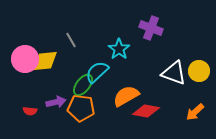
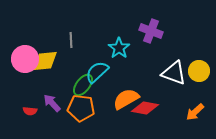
purple cross: moved 3 px down
gray line: rotated 28 degrees clockwise
cyan star: moved 1 px up
orange semicircle: moved 3 px down
purple arrow: moved 4 px left, 1 px down; rotated 120 degrees counterclockwise
red diamond: moved 1 px left, 3 px up
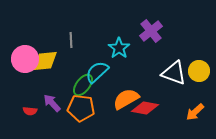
purple cross: rotated 30 degrees clockwise
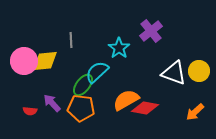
pink circle: moved 1 px left, 2 px down
orange semicircle: moved 1 px down
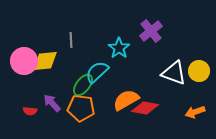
orange arrow: rotated 24 degrees clockwise
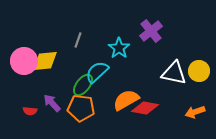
gray line: moved 7 px right; rotated 21 degrees clockwise
white triangle: rotated 8 degrees counterclockwise
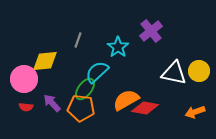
cyan star: moved 1 px left, 1 px up
pink circle: moved 18 px down
green ellipse: moved 2 px right, 4 px down
red semicircle: moved 4 px left, 4 px up
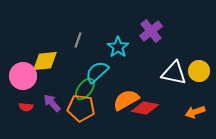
pink circle: moved 1 px left, 3 px up
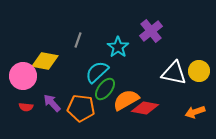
yellow diamond: rotated 16 degrees clockwise
green ellipse: moved 20 px right
